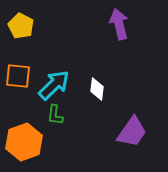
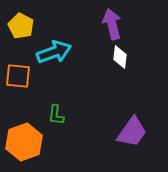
purple arrow: moved 7 px left
cyan arrow: moved 33 px up; rotated 24 degrees clockwise
white diamond: moved 23 px right, 32 px up
green L-shape: moved 1 px right
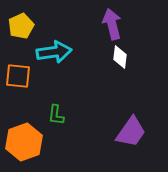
yellow pentagon: rotated 20 degrees clockwise
cyan arrow: rotated 12 degrees clockwise
purple trapezoid: moved 1 px left
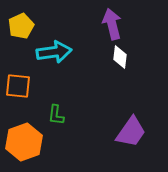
orange square: moved 10 px down
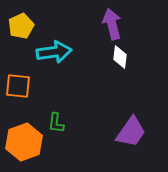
green L-shape: moved 8 px down
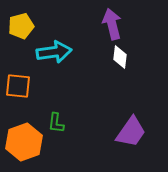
yellow pentagon: rotated 10 degrees clockwise
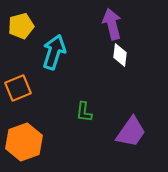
cyan arrow: rotated 64 degrees counterclockwise
white diamond: moved 2 px up
orange square: moved 2 px down; rotated 28 degrees counterclockwise
green L-shape: moved 28 px right, 11 px up
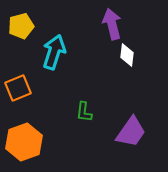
white diamond: moved 7 px right
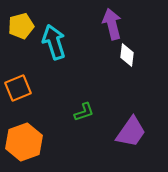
cyan arrow: moved 10 px up; rotated 36 degrees counterclockwise
green L-shape: rotated 115 degrees counterclockwise
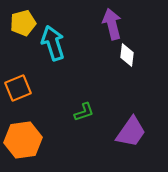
yellow pentagon: moved 2 px right, 3 px up
cyan arrow: moved 1 px left, 1 px down
orange hexagon: moved 1 px left, 2 px up; rotated 12 degrees clockwise
